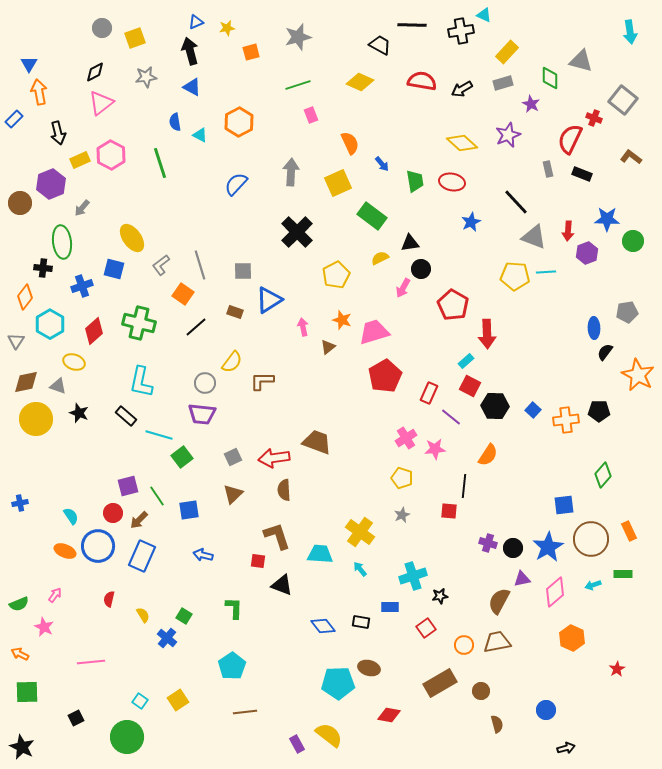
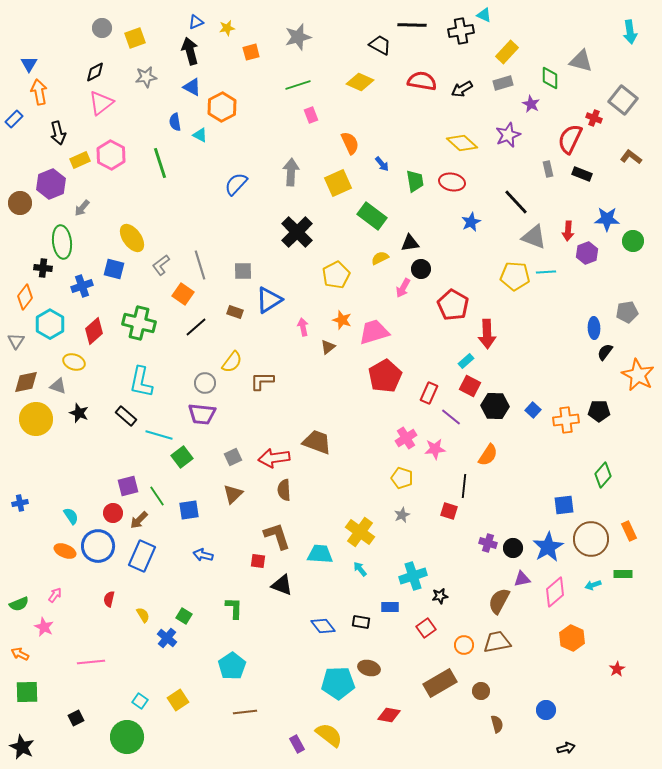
orange hexagon at (239, 122): moved 17 px left, 15 px up
red square at (449, 511): rotated 12 degrees clockwise
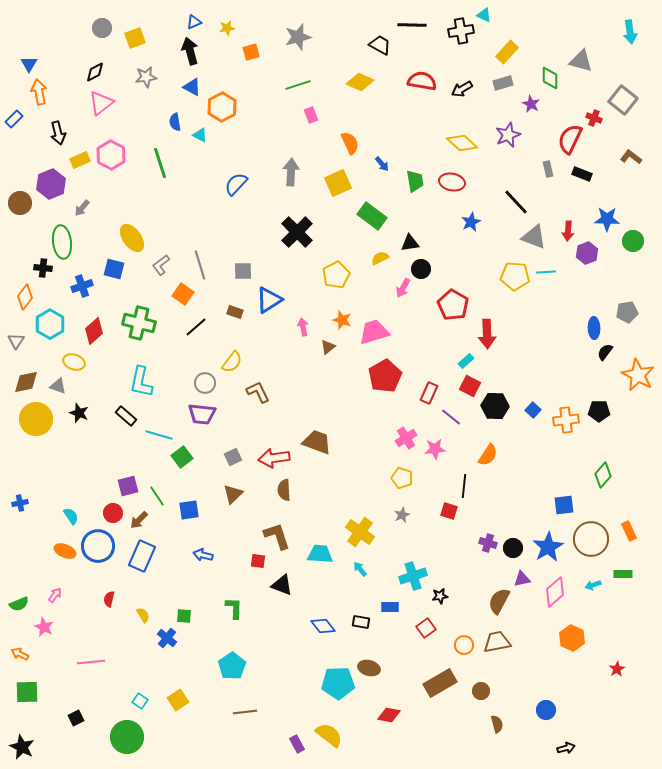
blue triangle at (196, 22): moved 2 px left
brown L-shape at (262, 381): moved 4 px left, 11 px down; rotated 65 degrees clockwise
green square at (184, 616): rotated 28 degrees counterclockwise
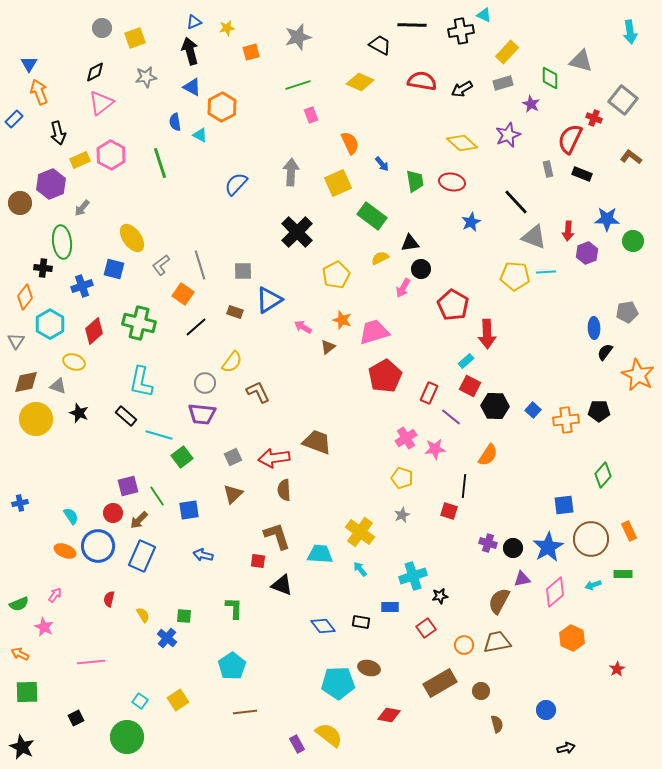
orange arrow at (39, 92): rotated 10 degrees counterclockwise
pink arrow at (303, 327): rotated 48 degrees counterclockwise
